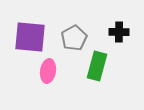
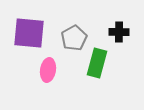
purple square: moved 1 px left, 4 px up
green rectangle: moved 3 px up
pink ellipse: moved 1 px up
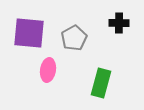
black cross: moved 9 px up
green rectangle: moved 4 px right, 20 px down
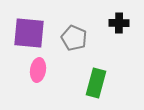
gray pentagon: rotated 20 degrees counterclockwise
pink ellipse: moved 10 px left
green rectangle: moved 5 px left
